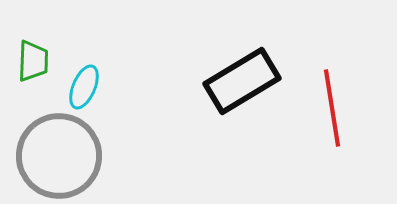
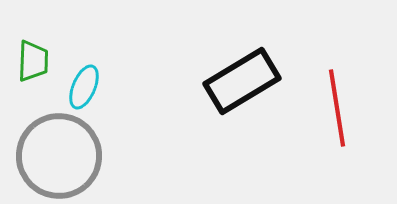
red line: moved 5 px right
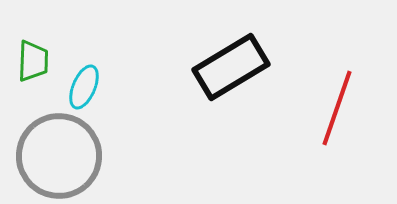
black rectangle: moved 11 px left, 14 px up
red line: rotated 28 degrees clockwise
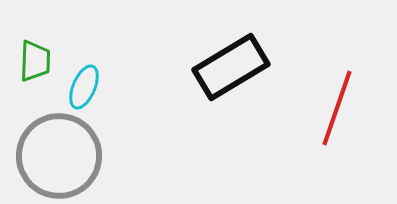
green trapezoid: moved 2 px right
